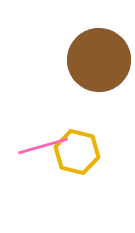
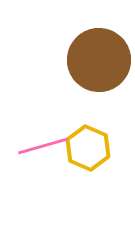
yellow hexagon: moved 11 px right, 4 px up; rotated 9 degrees clockwise
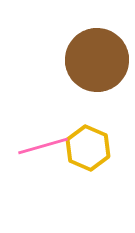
brown circle: moved 2 px left
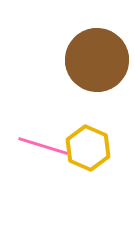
pink line: rotated 33 degrees clockwise
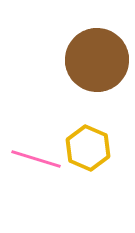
pink line: moved 7 px left, 13 px down
